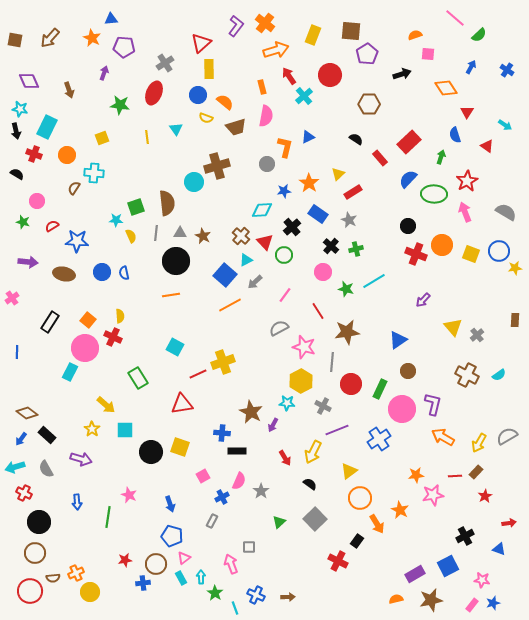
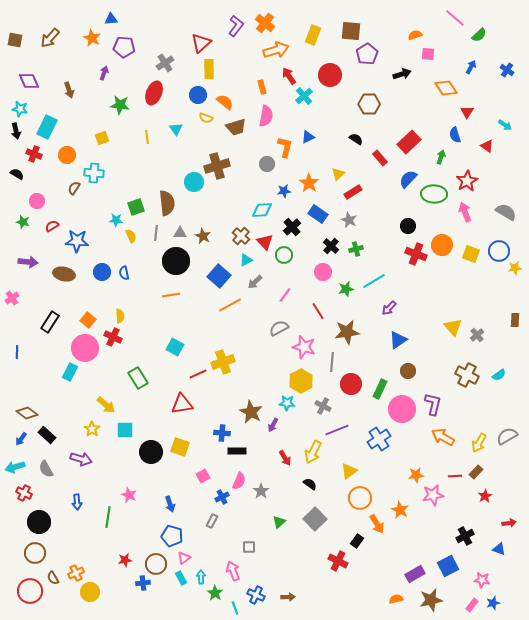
blue square at (225, 275): moved 6 px left, 1 px down
green star at (346, 289): rotated 28 degrees counterclockwise
purple arrow at (423, 300): moved 34 px left, 8 px down
pink arrow at (231, 564): moved 2 px right, 7 px down
brown semicircle at (53, 578): rotated 64 degrees clockwise
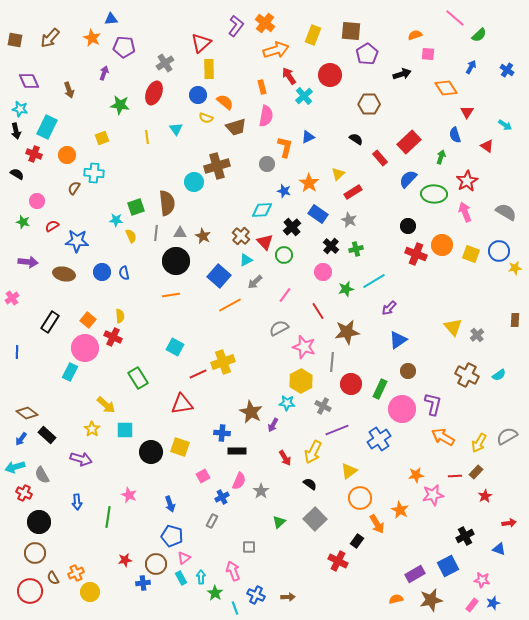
blue star at (284, 191): rotated 24 degrees clockwise
gray semicircle at (46, 469): moved 4 px left, 6 px down
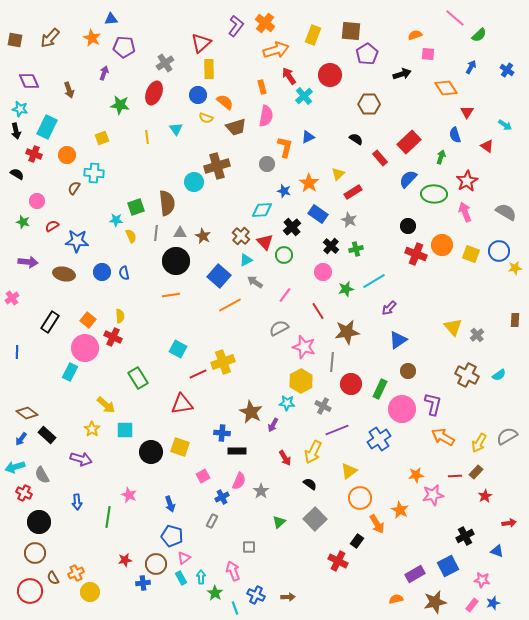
gray arrow at (255, 282): rotated 77 degrees clockwise
cyan square at (175, 347): moved 3 px right, 2 px down
blue triangle at (499, 549): moved 2 px left, 2 px down
brown star at (431, 600): moved 4 px right, 2 px down
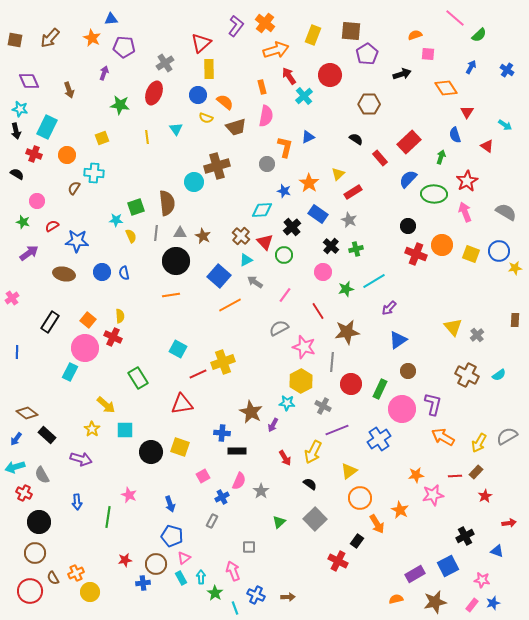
purple arrow at (28, 262): moved 1 px right, 9 px up; rotated 42 degrees counterclockwise
blue arrow at (21, 439): moved 5 px left
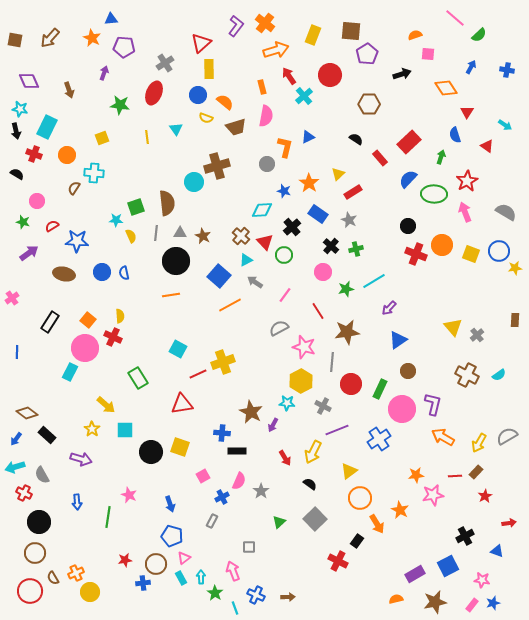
blue cross at (507, 70): rotated 24 degrees counterclockwise
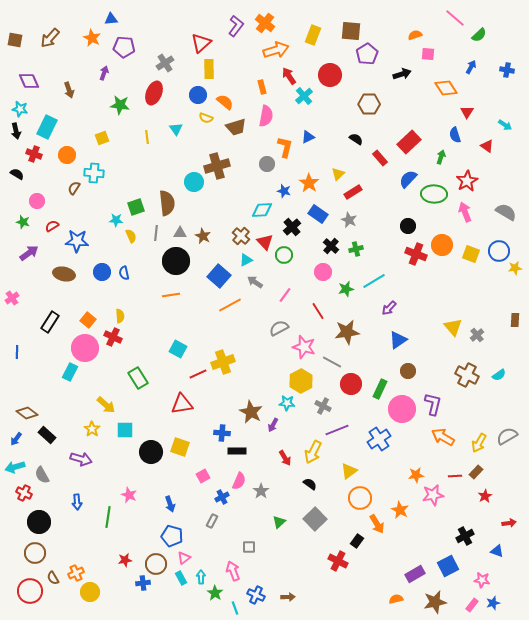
gray line at (332, 362): rotated 66 degrees counterclockwise
